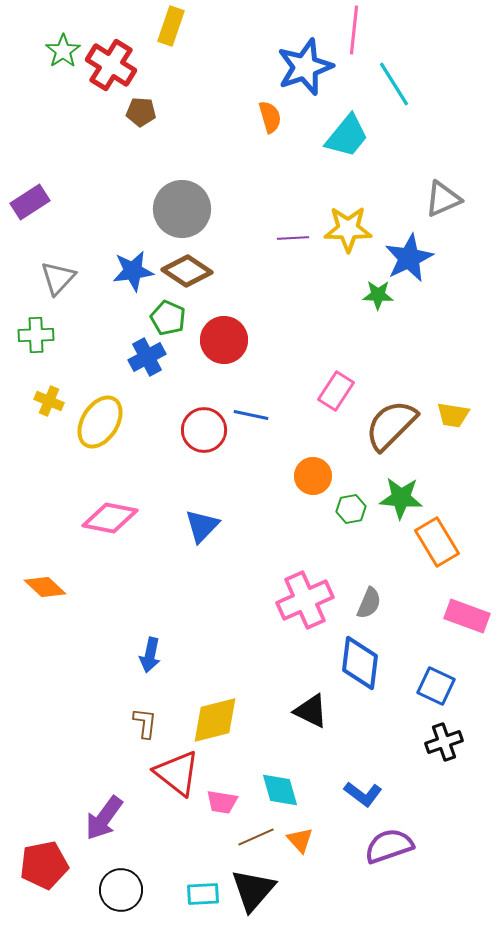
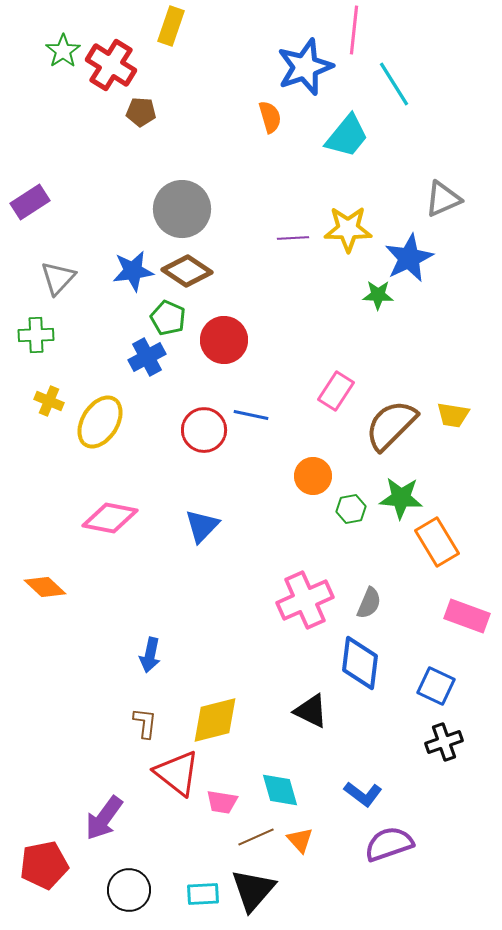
purple semicircle at (389, 846): moved 2 px up
black circle at (121, 890): moved 8 px right
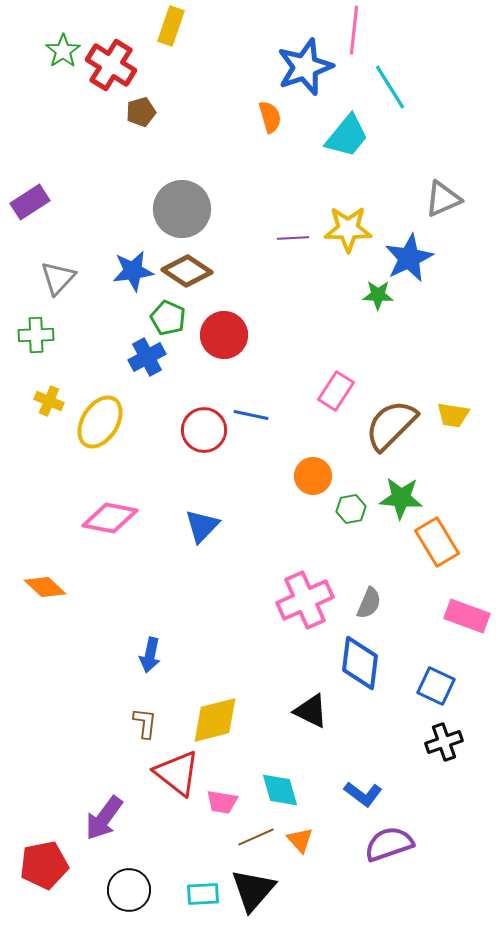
cyan line at (394, 84): moved 4 px left, 3 px down
brown pentagon at (141, 112): rotated 20 degrees counterclockwise
red circle at (224, 340): moved 5 px up
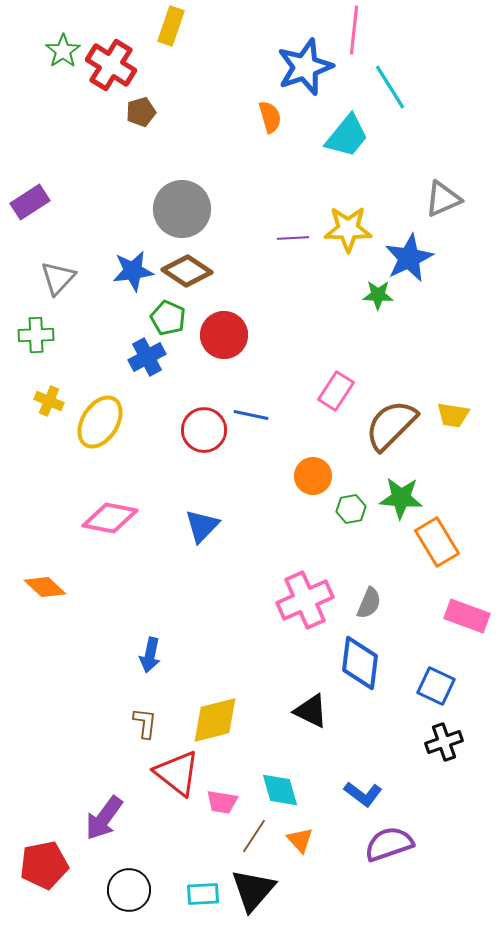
brown line at (256, 837): moved 2 px left, 1 px up; rotated 33 degrees counterclockwise
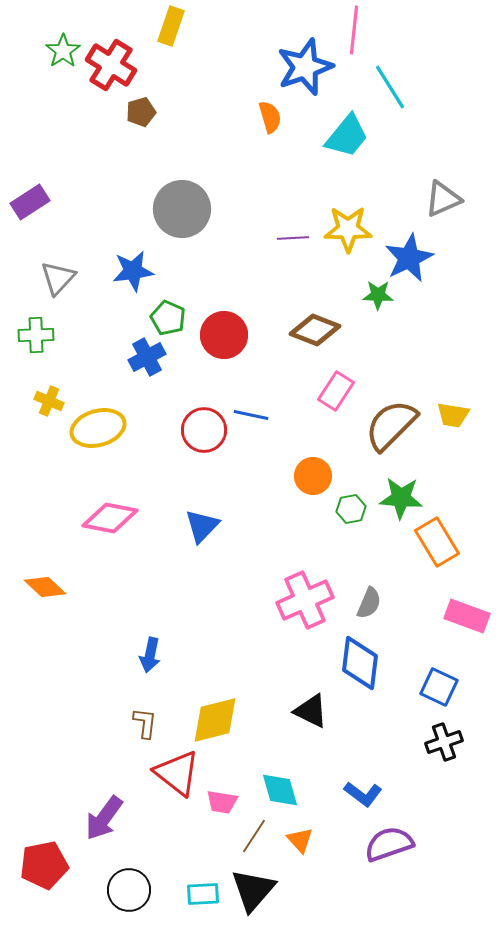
brown diamond at (187, 271): moved 128 px right, 59 px down; rotated 12 degrees counterclockwise
yellow ellipse at (100, 422): moved 2 px left, 6 px down; rotated 42 degrees clockwise
blue square at (436, 686): moved 3 px right, 1 px down
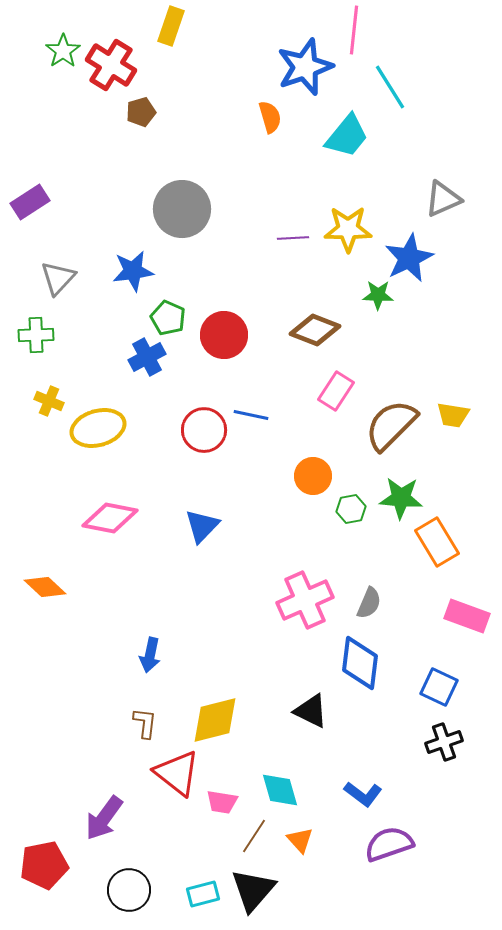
cyan rectangle at (203, 894): rotated 12 degrees counterclockwise
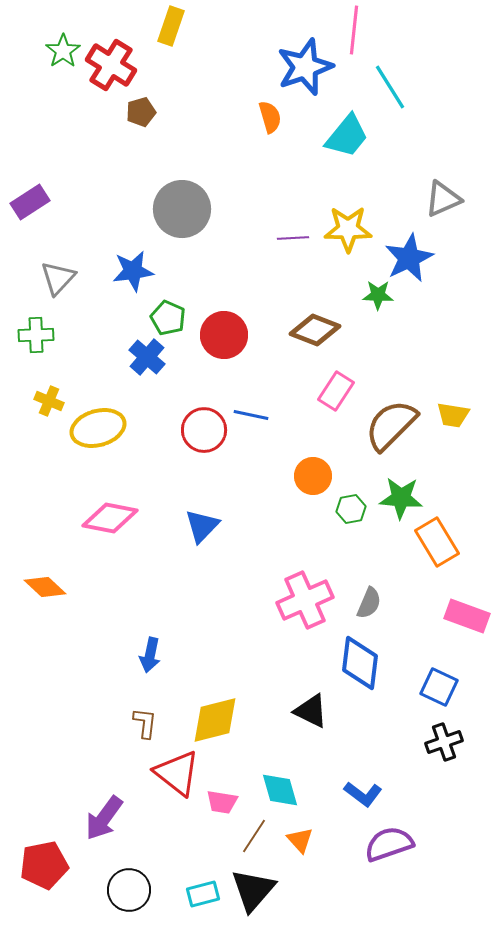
blue cross at (147, 357): rotated 21 degrees counterclockwise
